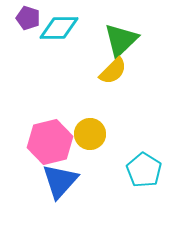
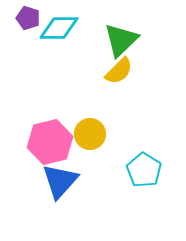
yellow semicircle: moved 6 px right
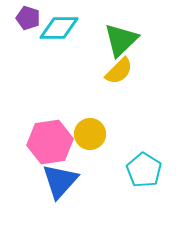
pink hexagon: rotated 6 degrees clockwise
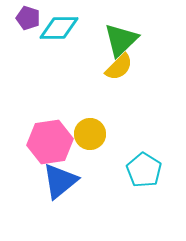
yellow semicircle: moved 4 px up
blue triangle: rotated 9 degrees clockwise
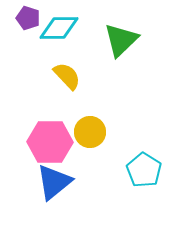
yellow semicircle: moved 52 px left, 9 px down; rotated 88 degrees counterclockwise
yellow circle: moved 2 px up
pink hexagon: rotated 9 degrees clockwise
blue triangle: moved 6 px left, 1 px down
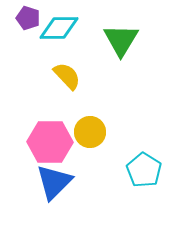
green triangle: rotated 15 degrees counterclockwise
blue triangle: rotated 6 degrees counterclockwise
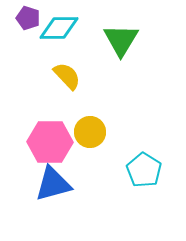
blue triangle: moved 1 px left, 2 px down; rotated 30 degrees clockwise
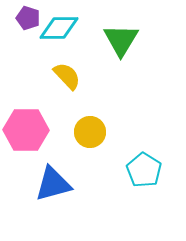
pink hexagon: moved 24 px left, 12 px up
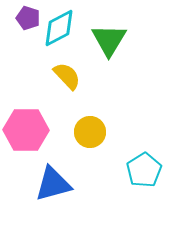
cyan diamond: rotated 27 degrees counterclockwise
green triangle: moved 12 px left
cyan pentagon: rotated 8 degrees clockwise
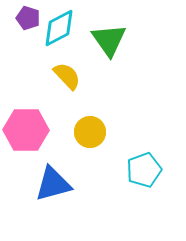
green triangle: rotated 6 degrees counterclockwise
cyan pentagon: rotated 12 degrees clockwise
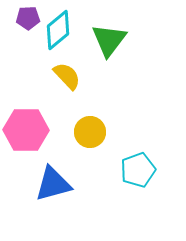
purple pentagon: rotated 20 degrees counterclockwise
cyan diamond: moved 1 px left, 2 px down; rotated 12 degrees counterclockwise
green triangle: rotated 12 degrees clockwise
cyan pentagon: moved 6 px left
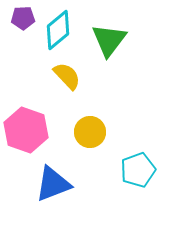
purple pentagon: moved 5 px left
pink hexagon: rotated 18 degrees clockwise
blue triangle: rotated 6 degrees counterclockwise
